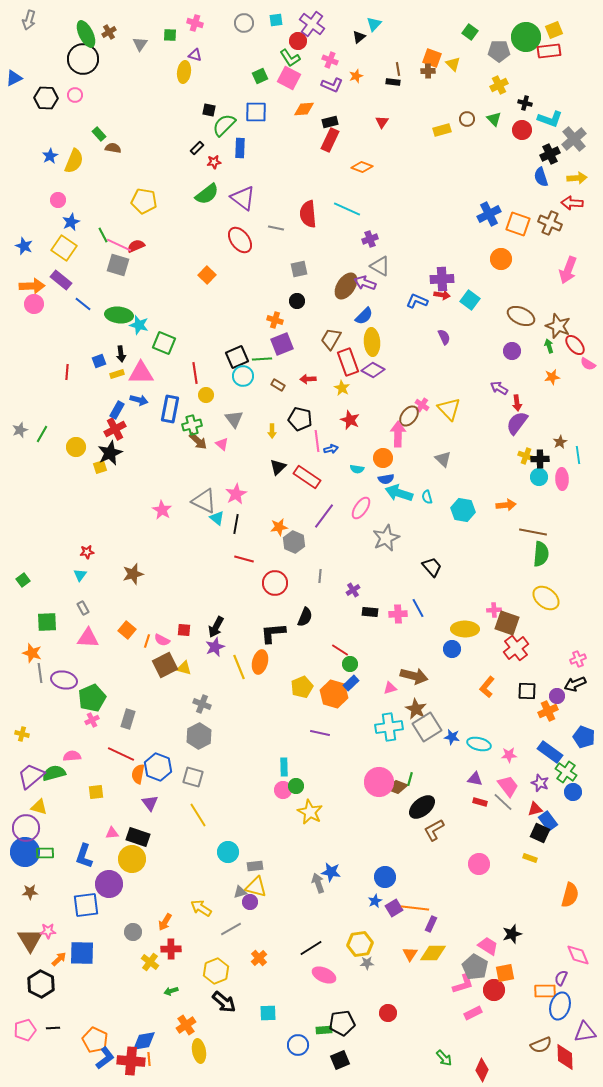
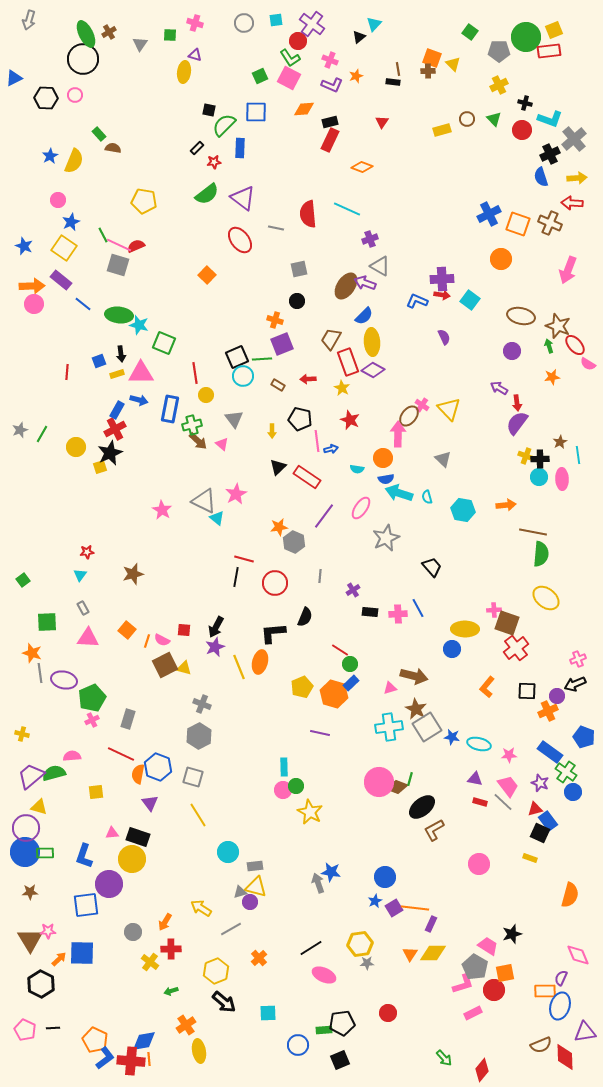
brown ellipse at (521, 316): rotated 12 degrees counterclockwise
black line at (236, 524): moved 53 px down
pink pentagon at (25, 1030): rotated 30 degrees counterclockwise
red diamond at (482, 1070): rotated 15 degrees clockwise
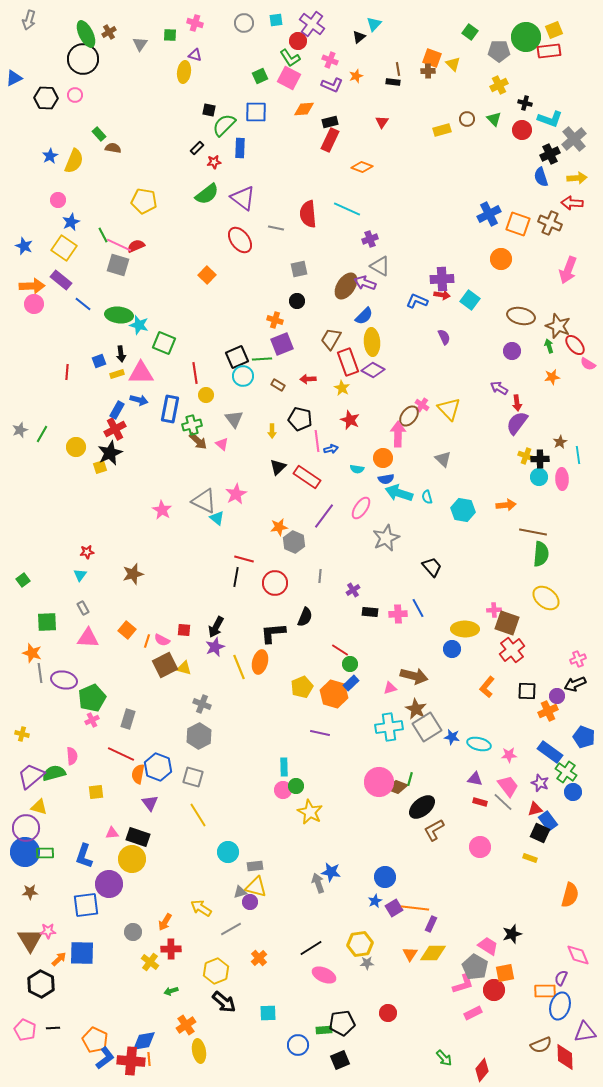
red cross at (516, 648): moved 4 px left, 2 px down
pink semicircle at (72, 756): rotated 90 degrees clockwise
pink circle at (479, 864): moved 1 px right, 17 px up
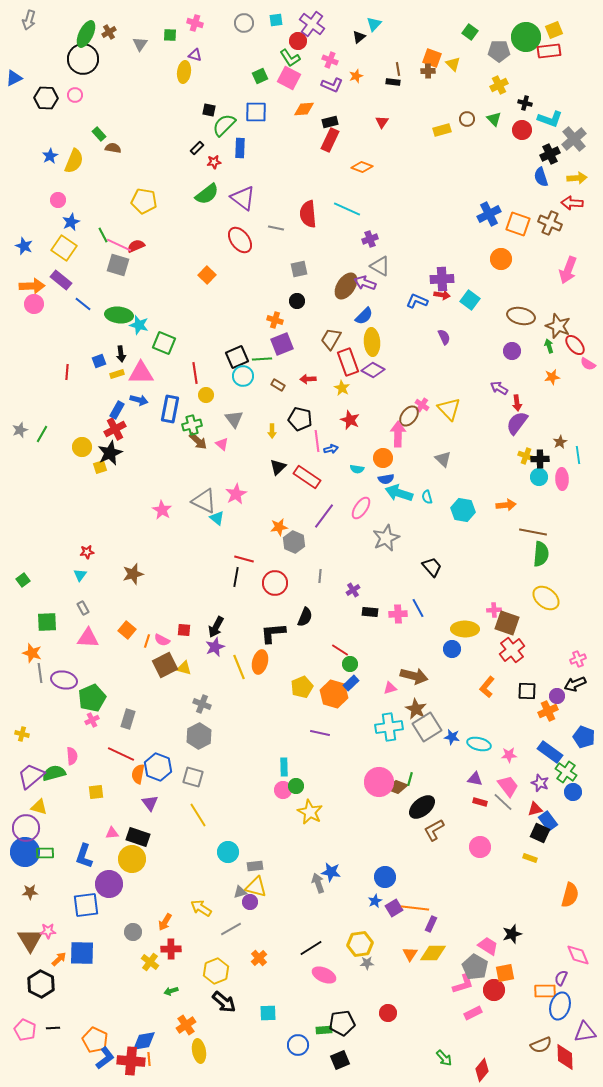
green ellipse at (86, 34): rotated 52 degrees clockwise
yellow circle at (76, 447): moved 6 px right
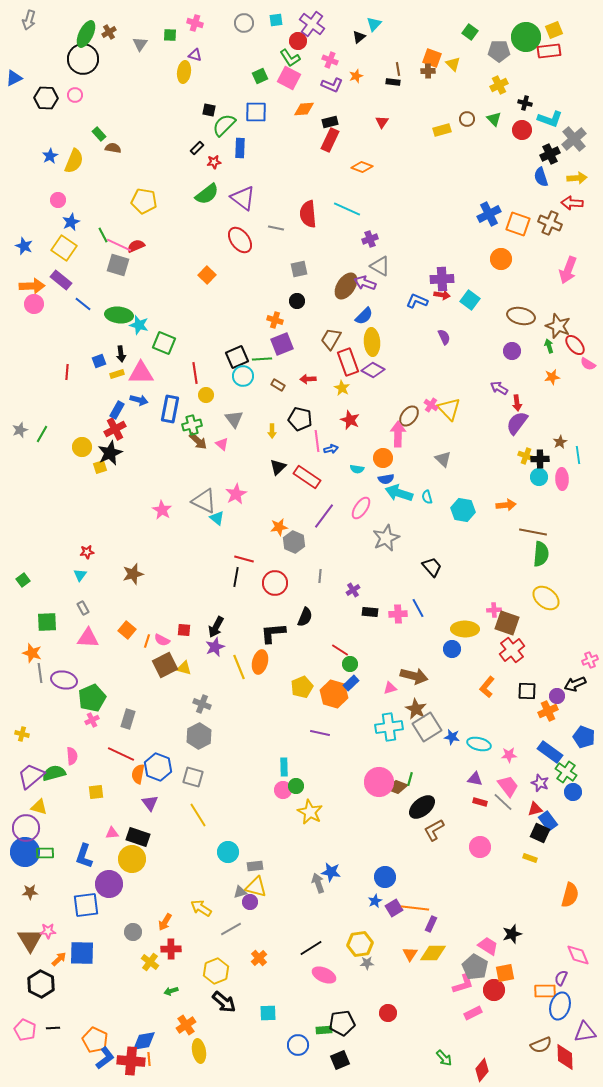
pink cross at (422, 405): moved 9 px right
pink cross at (578, 659): moved 12 px right, 1 px down
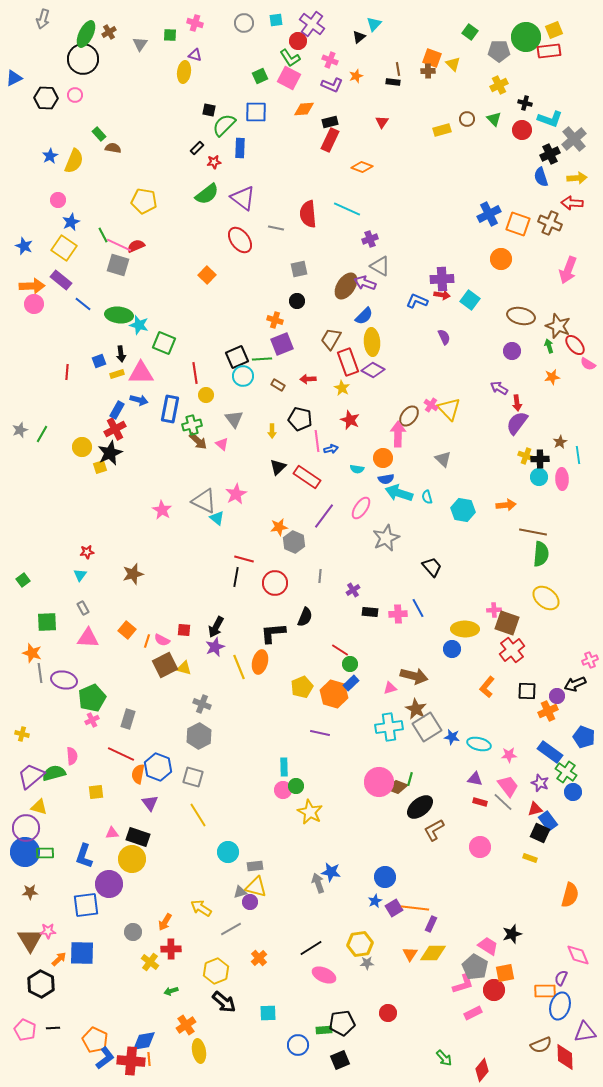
gray arrow at (29, 20): moved 14 px right, 1 px up
black ellipse at (422, 807): moved 2 px left
